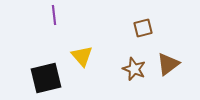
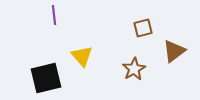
brown triangle: moved 6 px right, 13 px up
brown star: rotated 20 degrees clockwise
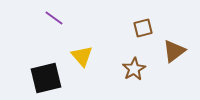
purple line: moved 3 px down; rotated 48 degrees counterclockwise
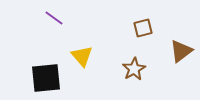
brown triangle: moved 7 px right
black square: rotated 8 degrees clockwise
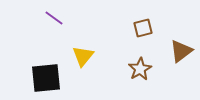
yellow triangle: moved 1 px right; rotated 20 degrees clockwise
brown star: moved 6 px right
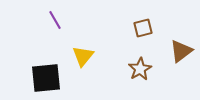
purple line: moved 1 px right, 2 px down; rotated 24 degrees clockwise
